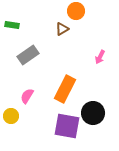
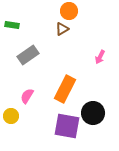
orange circle: moved 7 px left
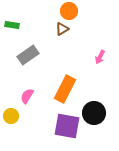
black circle: moved 1 px right
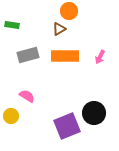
brown triangle: moved 3 px left
gray rectangle: rotated 20 degrees clockwise
orange rectangle: moved 33 px up; rotated 64 degrees clockwise
pink semicircle: rotated 91 degrees clockwise
purple square: rotated 32 degrees counterclockwise
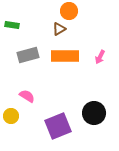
purple square: moved 9 px left
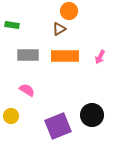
gray rectangle: rotated 15 degrees clockwise
pink semicircle: moved 6 px up
black circle: moved 2 px left, 2 px down
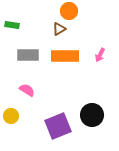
pink arrow: moved 2 px up
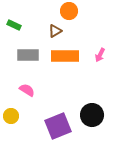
green rectangle: moved 2 px right; rotated 16 degrees clockwise
brown triangle: moved 4 px left, 2 px down
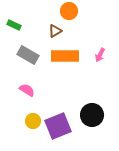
gray rectangle: rotated 30 degrees clockwise
yellow circle: moved 22 px right, 5 px down
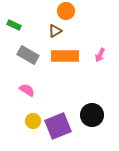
orange circle: moved 3 px left
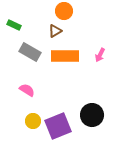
orange circle: moved 2 px left
gray rectangle: moved 2 px right, 3 px up
